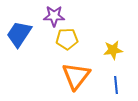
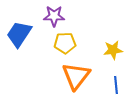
yellow pentagon: moved 2 px left, 4 px down
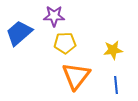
blue trapezoid: moved 1 px up; rotated 16 degrees clockwise
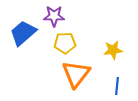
blue trapezoid: moved 4 px right
orange triangle: moved 2 px up
blue line: moved 1 px right, 1 px down; rotated 12 degrees clockwise
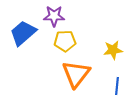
yellow pentagon: moved 2 px up
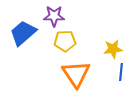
yellow star: moved 1 px up
orange triangle: rotated 12 degrees counterclockwise
blue line: moved 4 px right, 14 px up
